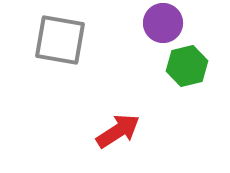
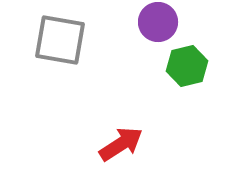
purple circle: moved 5 px left, 1 px up
red arrow: moved 3 px right, 13 px down
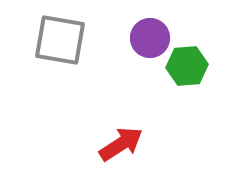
purple circle: moved 8 px left, 16 px down
green hexagon: rotated 9 degrees clockwise
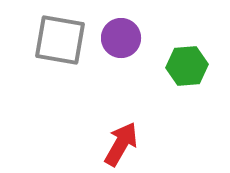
purple circle: moved 29 px left
red arrow: rotated 27 degrees counterclockwise
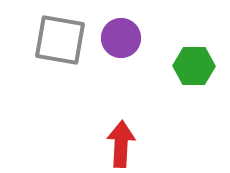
green hexagon: moved 7 px right; rotated 6 degrees clockwise
red arrow: rotated 27 degrees counterclockwise
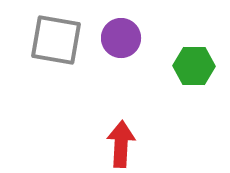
gray square: moved 4 px left
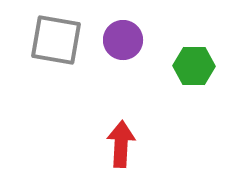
purple circle: moved 2 px right, 2 px down
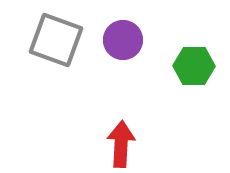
gray square: rotated 10 degrees clockwise
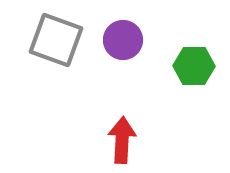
red arrow: moved 1 px right, 4 px up
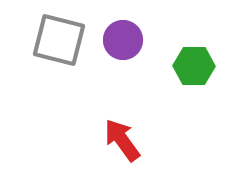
gray square: moved 3 px right; rotated 6 degrees counterclockwise
red arrow: rotated 39 degrees counterclockwise
